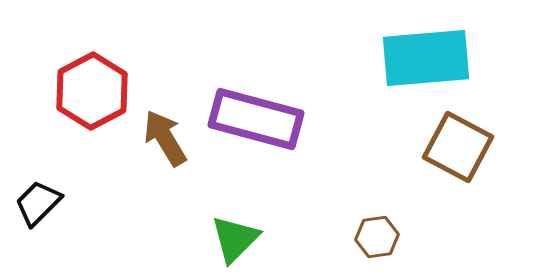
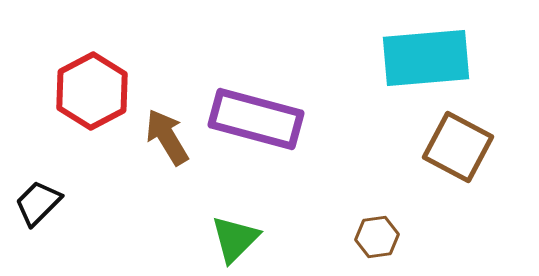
brown arrow: moved 2 px right, 1 px up
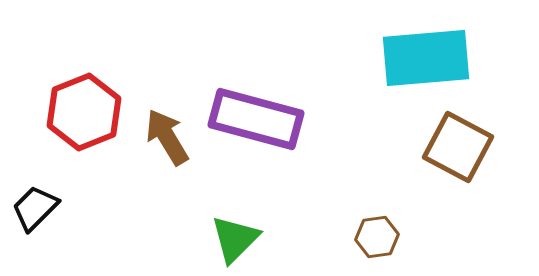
red hexagon: moved 8 px left, 21 px down; rotated 6 degrees clockwise
black trapezoid: moved 3 px left, 5 px down
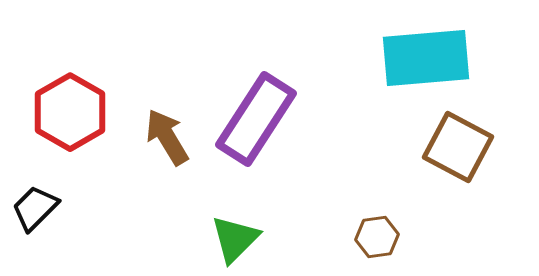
red hexagon: moved 14 px left; rotated 8 degrees counterclockwise
purple rectangle: rotated 72 degrees counterclockwise
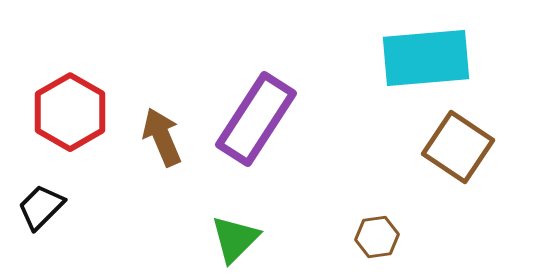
brown arrow: moved 5 px left; rotated 8 degrees clockwise
brown square: rotated 6 degrees clockwise
black trapezoid: moved 6 px right, 1 px up
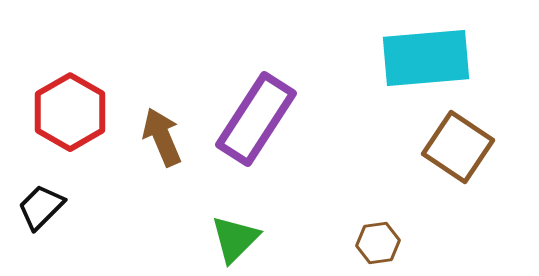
brown hexagon: moved 1 px right, 6 px down
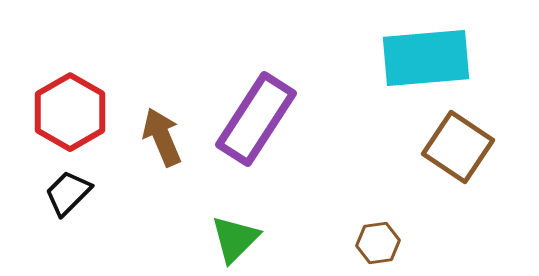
black trapezoid: moved 27 px right, 14 px up
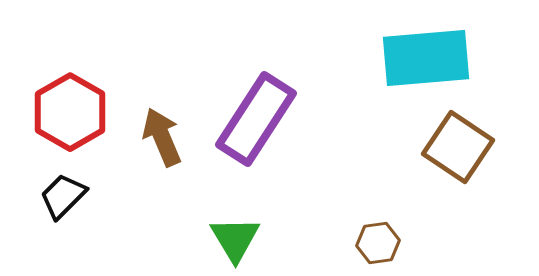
black trapezoid: moved 5 px left, 3 px down
green triangle: rotated 16 degrees counterclockwise
